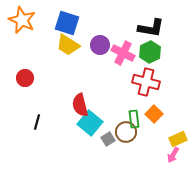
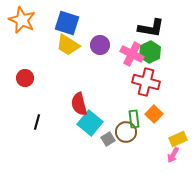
pink cross: moved 9 px right, 1 px down
red semicircle: moved 1 px left, 1 px up
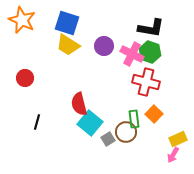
purple circle: moved 4 px right, 1 px down
green hexagon: rotated 15 degrees counterclockwise
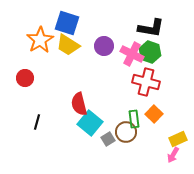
orange star: moved 18 px right, 20 px down; rotated 16 degrees clockwise
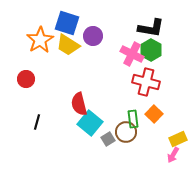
purple circle: moved 11 px left, 10 px up
green hexagon: moved 1 px right, 2 px up; rotated 10 degrees clockwise
red circle: moved 1 px right, 1 px down
green rectangle: moved 1 px left
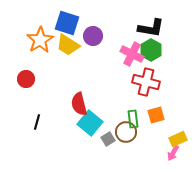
orange square: moved 2 px right, 1 px down; rotated 30 degrees clockwise
pink arrow: moved 2 px up
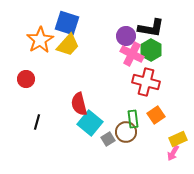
purple circle: moved 33 px right
yellow trapezoid: rotated 80 degrees counterclockwise
orange square: rotated 18 degrees counterclockwise
